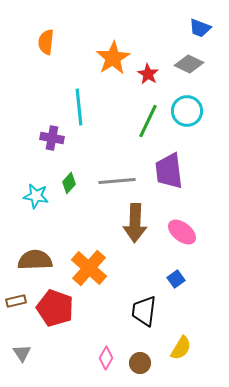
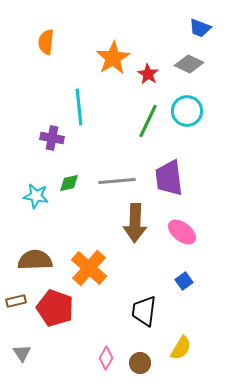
purple trapezoid: moved 7 px down
green diamond: rotated 35 degrees clockwise
blue square: moved 8 px right, 2 px down
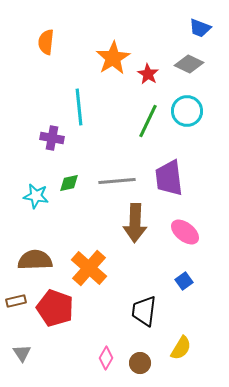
pink ellipse: moved 3 px right
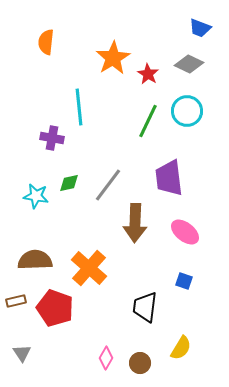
gray line: moved 9 px left, 4 px down; rotated 48 degrees counterclockwise
blue square: rotated 36 degrees counterclockwise
black trapezoid: moved 1 px right, 4 px up
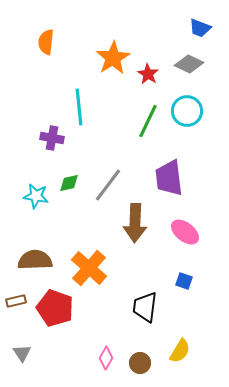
yellow semicircle: moved 1 px left, 3 px down
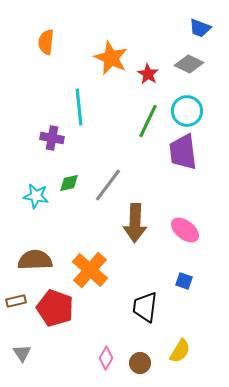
orange star: moved 2 px left; rotated 16 degrees counterclockwise
purple trapezoid: moved 14 px right, 26 px up
pink ellipse: moved 2 px up
orange cross: moved 1 px right, 2 px down
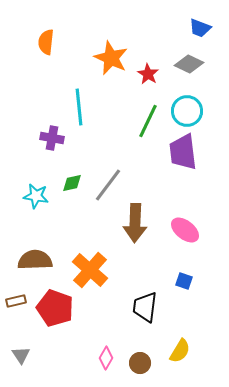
green diamond: moved 3 px right
gray triangle: moved 1 px left, 2 px down
